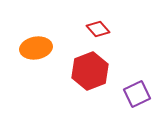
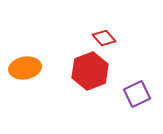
red diamond: moved 6 px right, 9 px down
orange ellipse: moved 11 px left, 20 px down
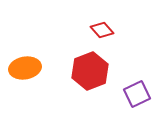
red diamond: moved 2 px left, 8 px up
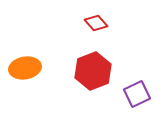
red diamond: moved 6 px left, 7 px up
red hexagon: moved 3 px right
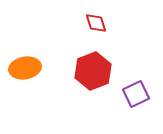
red diamond: rotated 25 degrees clockwise
purple square: moved 1 px left
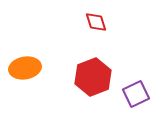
red diamond: moved 1 px up
red hexagon: moved 6 px down
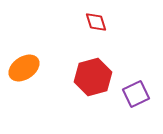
orange ellipse: moved 1 px left; rotated 24 degrees counterclockwise
red hexagon: rotated 6 degrees clockwise
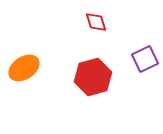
purple square: moved 9 px right, 35 px up
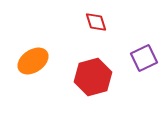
purple square: moved 1 px left, 1 px up
orange ellipse: moved 9 px right, 7 px up
